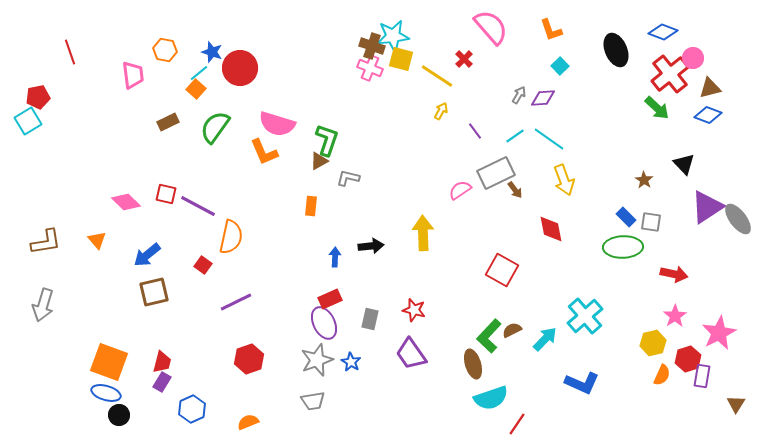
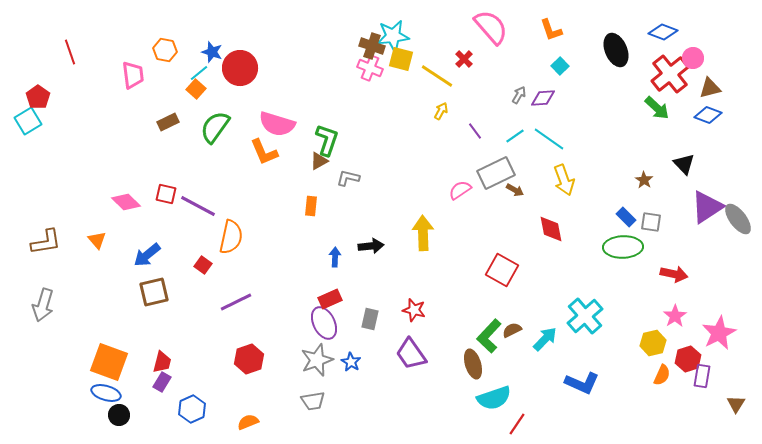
red pentagon at (38, 97): rotated 25 degrees counterclockwise
brown arrow at (515, 190): rotated 24 degrees counterclockwise
cyan semicircle at (491, 398): moved 3 px right
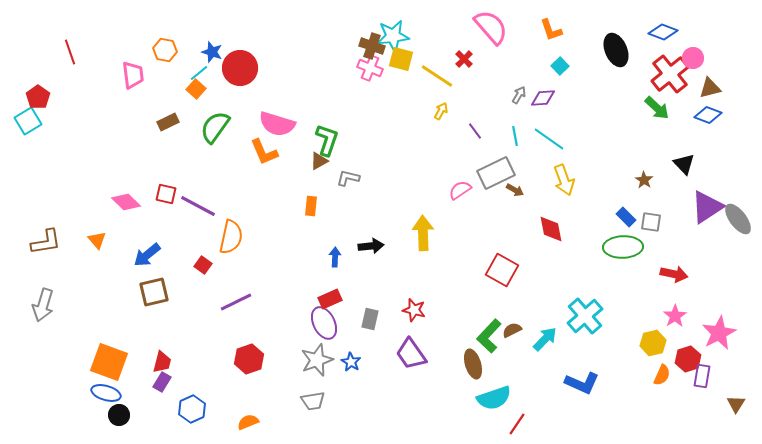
cyan line at (515, 136): rotated 66 degrees counterclockwise
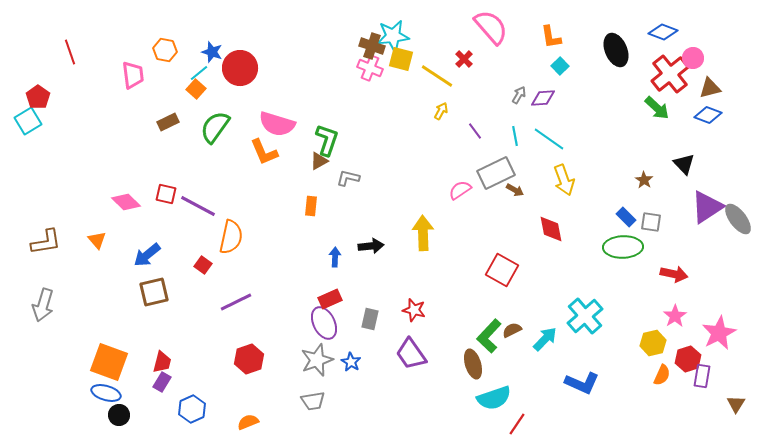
orange L-shape at (551, 30): moved 7 px down; rotated 10 degrees clockwise
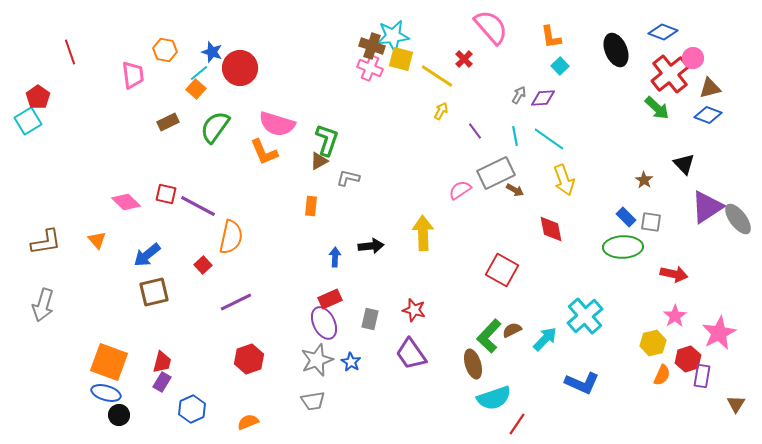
red square at (203, 265): rotated 12 degrees clockwise
